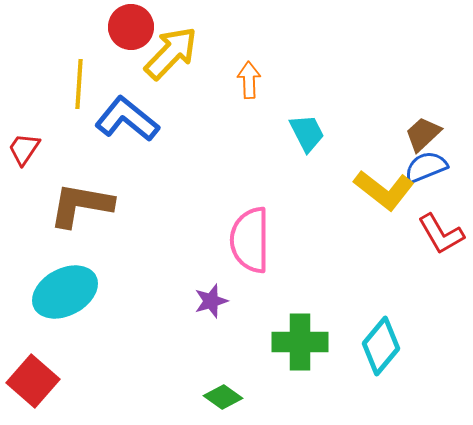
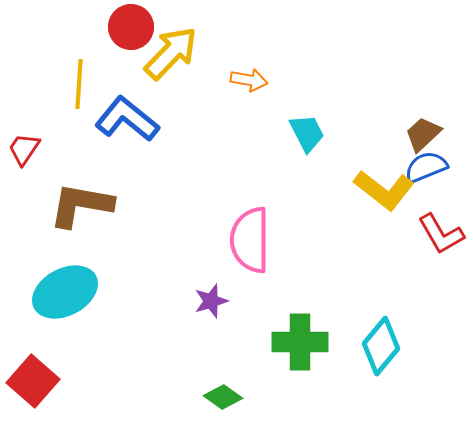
orange arrow: rotated 102 degrees clockwise
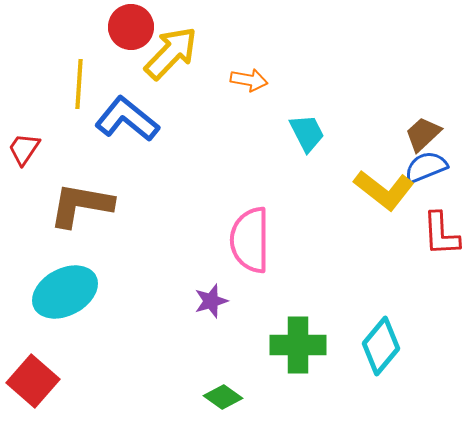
red L-shape: rotated 27 degrees clockwise
green cross: moved 2 px left, 3 px down
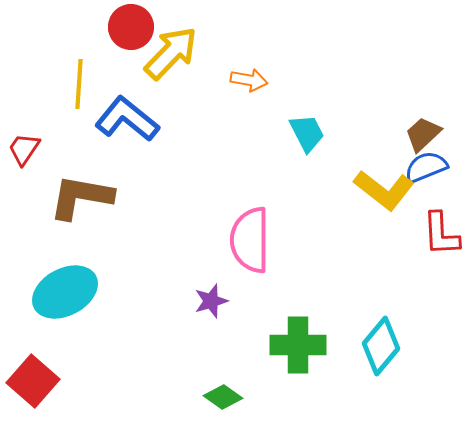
brown L-shape: moved 8 px up
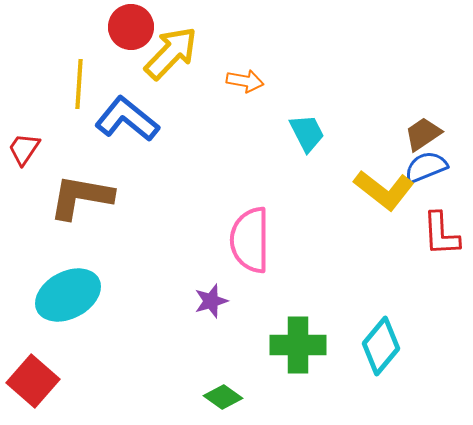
orange arrow: moved 4 px left, 1 px down
brown trapezoid: rotated 9 degrees clockwise
cyan ellipse: moved 3 px right, 3 px down
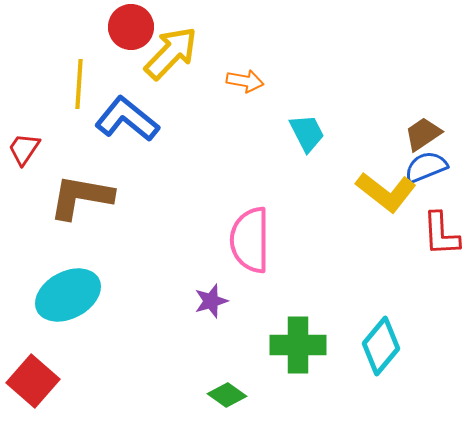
yellow L-shape: moved 2 px right, 2 px down
green diamond: moved 4 px right, 2 px up
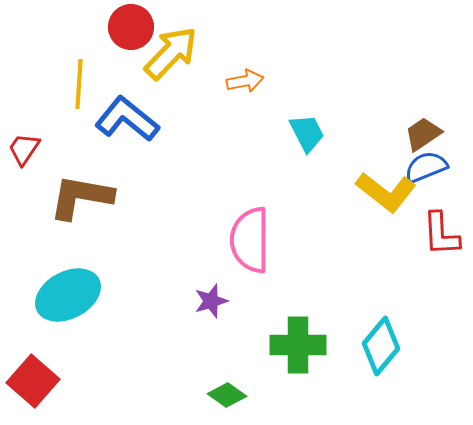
orange arrow: rotated 21 degrees counterclockwise
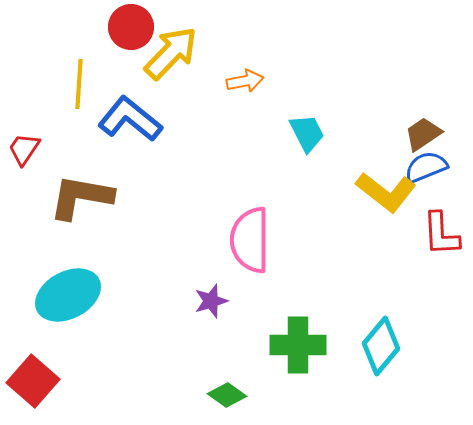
blue L-shape: moved 3 px right
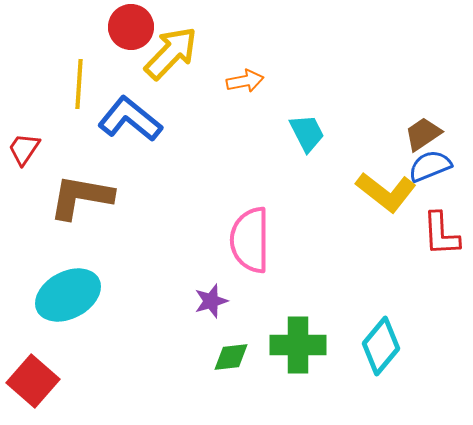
blue semicircle: moved 4 px right, 1 px up
green diamond: moved 4 px right, 38 px up; rotated 42 degrees counterclockwise
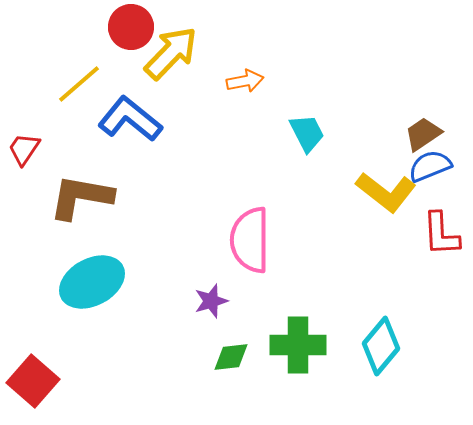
yellow line: rotated 45 degrees clockwise
cyan ellipse: moved 24 px right, 13 px up
